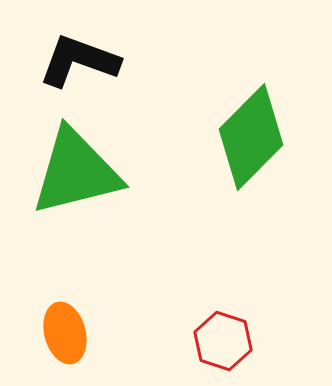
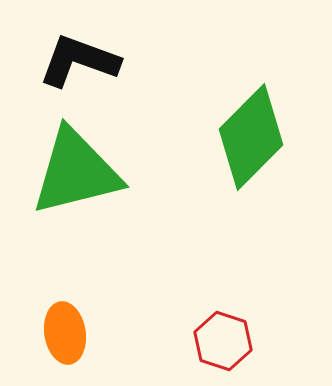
orange ellipse: rotated 6 degrees clockwise
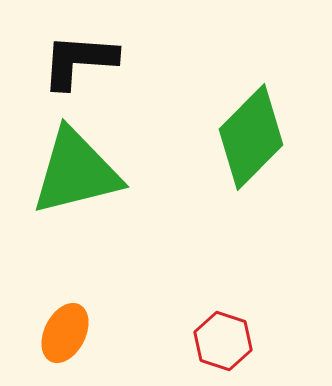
black L-shape: rotated 16 degrees counterclockwise
orange ellipse: rotated 36 degrees clockwise
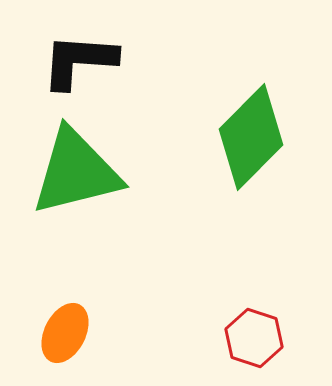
red hexagon: moved 31 px right, 3 px up
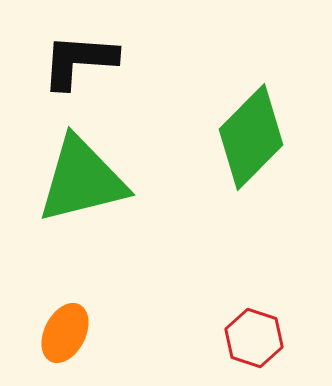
green triangle: moved 6 px right, 8 px down
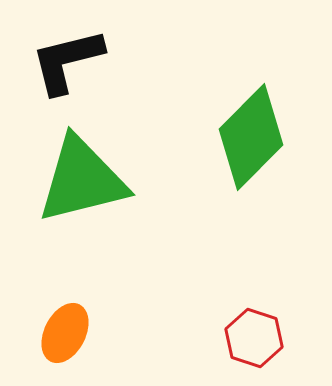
black L-shape: moved 12 px left; rotated 18 degrees counterclockwise
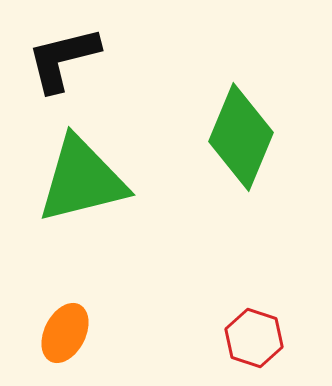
black L-shape: moved 4 px left, 2 px up
green diamond: moved 10 px left; rotated 22 degrees counterclockwise
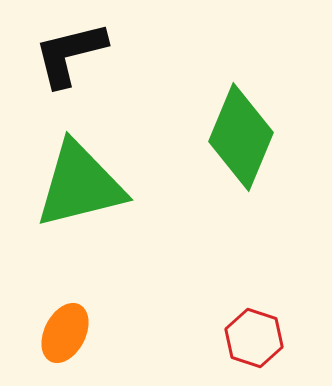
black L-shape: moved 7 px right, 5 px up
green triangle: moved 2 px left, 5 px down
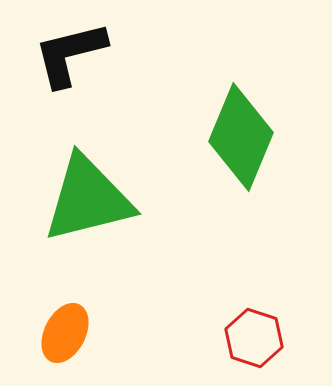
green triangle: moved 8 px right, 14 px down
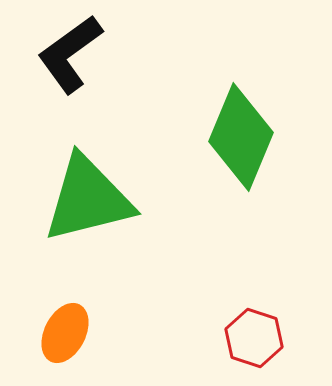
black L-shape: rotated 22 degrees counterclockwise
